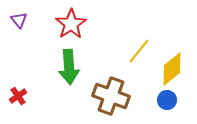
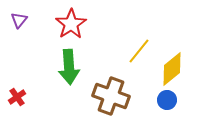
purple triangle: rotated 18 degrees clockwise
red cross: moved 1 px left, 1 px down
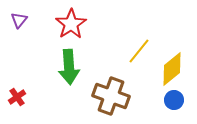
blue circle: moved 7 px right
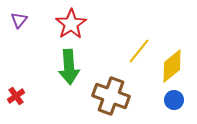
yellow diamond: moved 3 px up
red cross: moved 1 px left, 1 px up
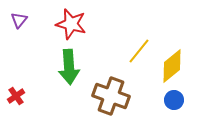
red star: rotated 24 degrees counterclockwise
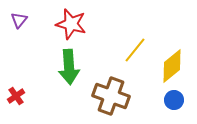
yellow line: moved 4 px left, 1 px up
